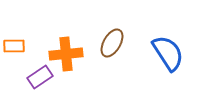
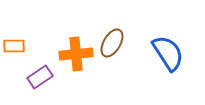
orange cross: moved 10 px right
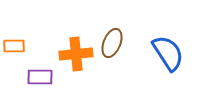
brown ellipse: rotated 8 degrees counterclockwise
purple rectangle: rotated 35 degrees clockwise
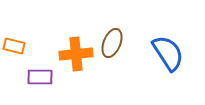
orange rectangle: rotated 15 degrees clockwise
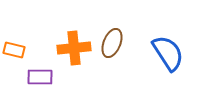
orange rectangle: moved 4 px down
orange cross: moved 2 px left, 6 px up
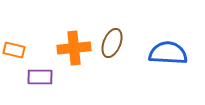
blue semicircle: rotated 54 degrees counterclockwise
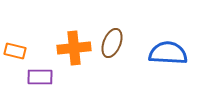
orange rectangle: moved 1 px right, 1 px down
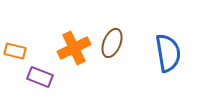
orange cross: rotated 20 degrees counterclockwise
blue semicircle: rotated 78 degrees clockwise
purple rectangle: rotated 20 degrees clockwise
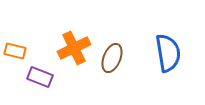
brown ellipse: moved 15 px down
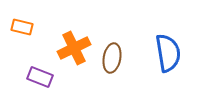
orange rectangle: moved 7 px right, 24 px up
brown ellipse: rotated 12 degrees counterclockwise
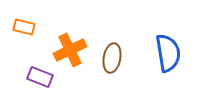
orange rectangle: moved 2 px right
orange cross: moved 4 px left, 2 px down
